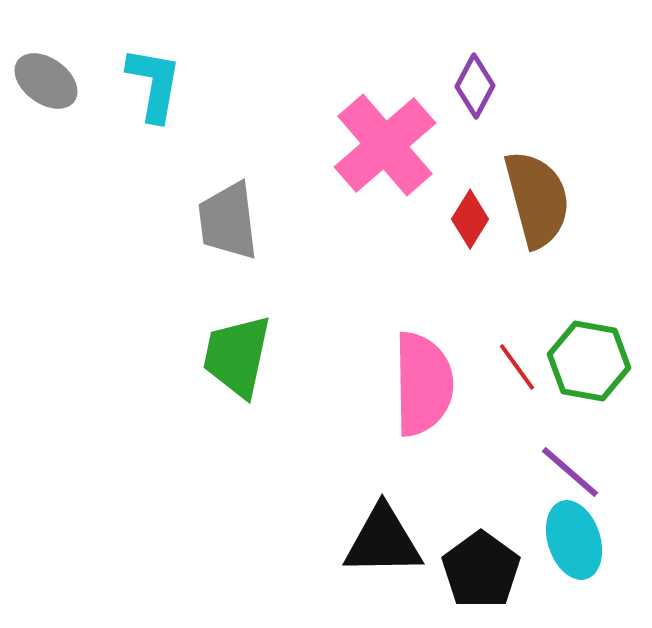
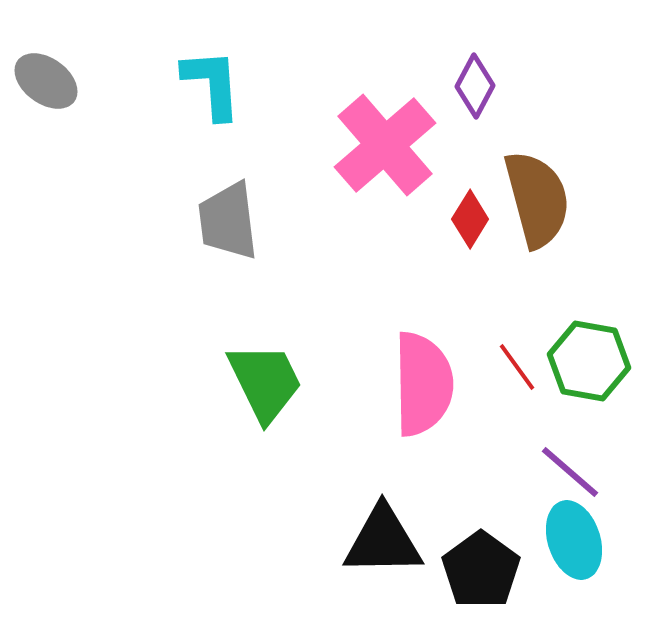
cyan L-shape: moved 58 px right; rotated 14 degrees counterclockwise
green trapezoid: moved 28 px right, 26 px down; rotated 142 degrees clockwise
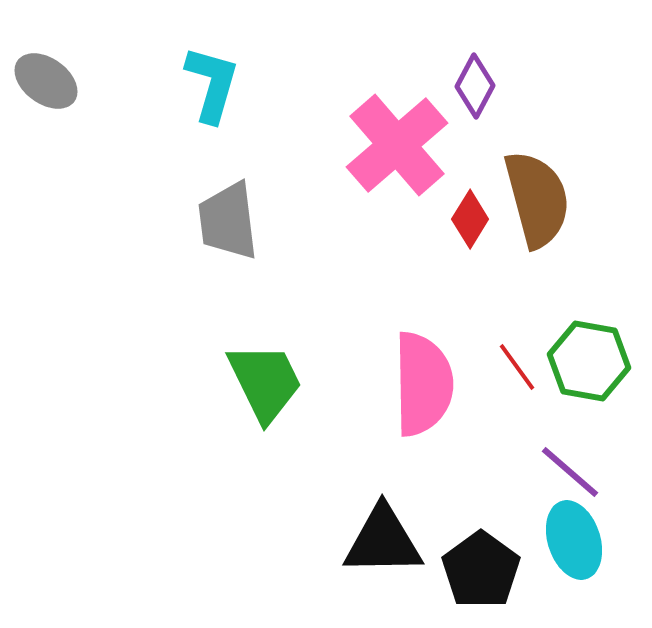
cyan L-shape: rotated 20 degrees clockwise
pink cross: moved 12 px right
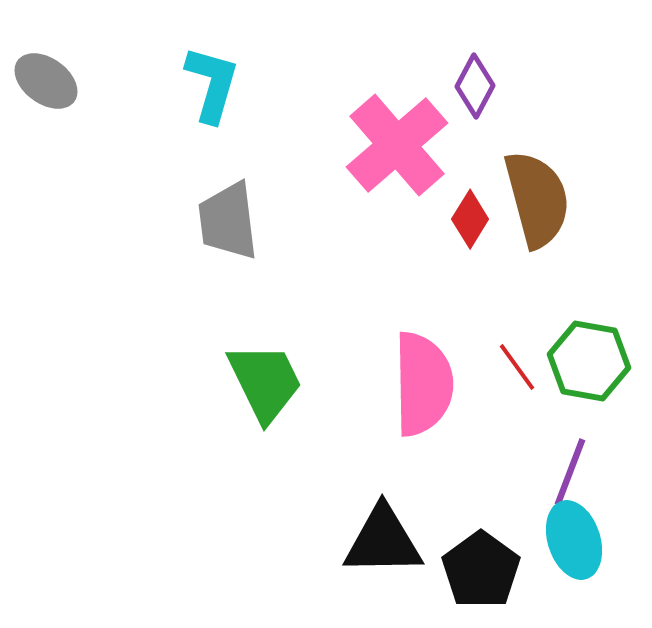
purple line: rotated 70 degrees clockwise
